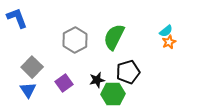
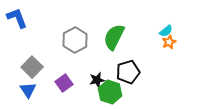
green hexagon: moved 3 px left, 2 px up; rotated 20 degrees clockwise
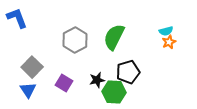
cyan semicircle: rotated 24 degrees clockwise
purple square: rotated 24 degrees counterclockwise
green hexagon: moved 4 px right; rotated 15 degrees counterclockwise
